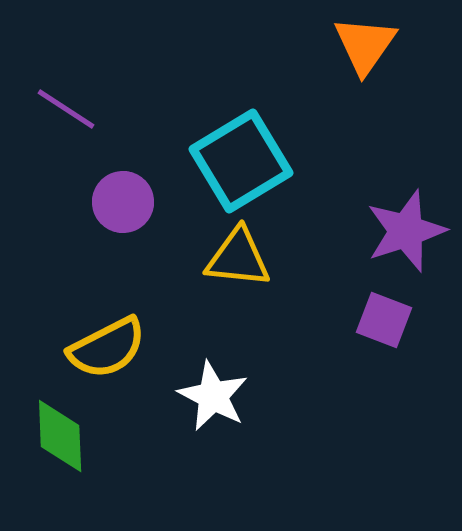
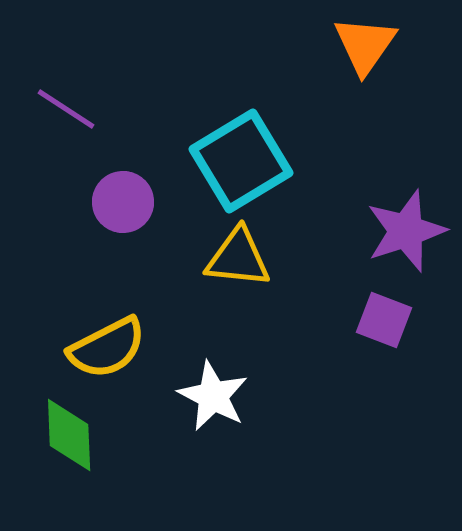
green diamond: moved 9 px right, 1 px up
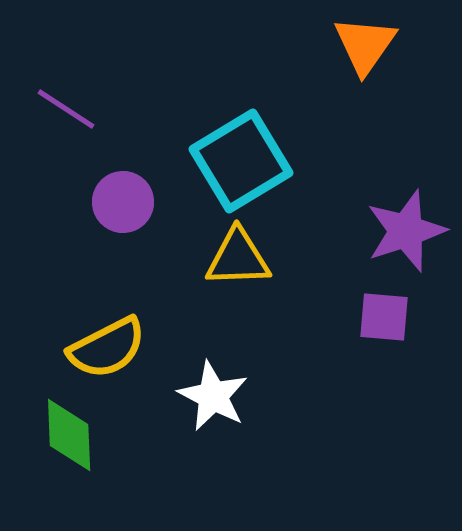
yellow triangle: rotated 8 degrees counterclockwise
purple square: moved 3 px up; rotated 16 degrees counterclockwise
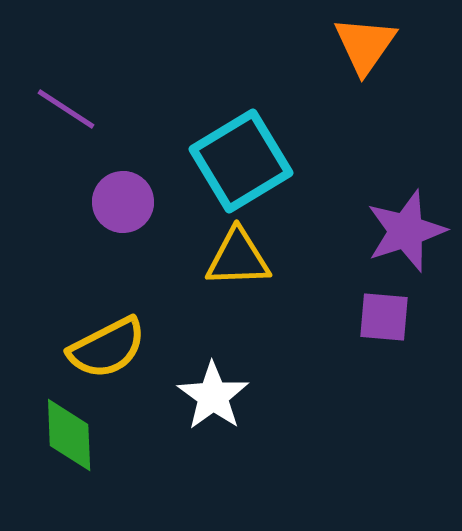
white star: rotated 8 degrees clockwise
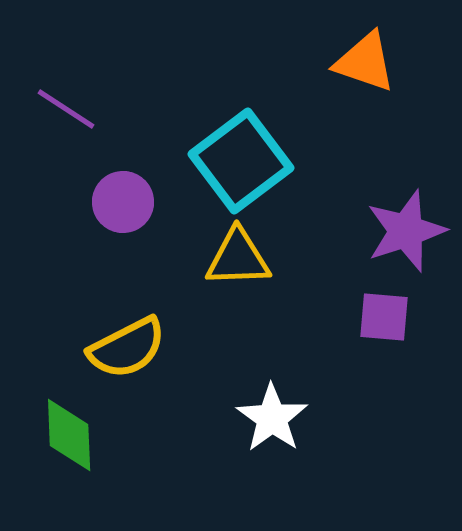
orange triangle: moved 17 px down; rotated 46 degrees counterclockwise
cyan square: rotated 6 degrees counterclockwise
yellow semicircle: moved 20 px right
white star: moved 59 px right, 22 px down
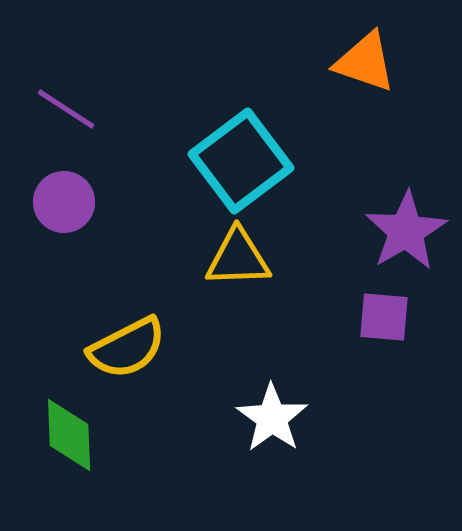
purple circle: moved 59 px left
purple star: rotated 12 degrees counterclockwise
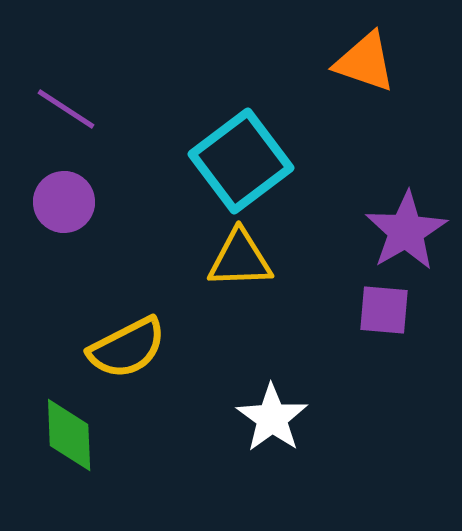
yellow triangle: moved 2 px right, 1 px down
purple square: moved 7 px up
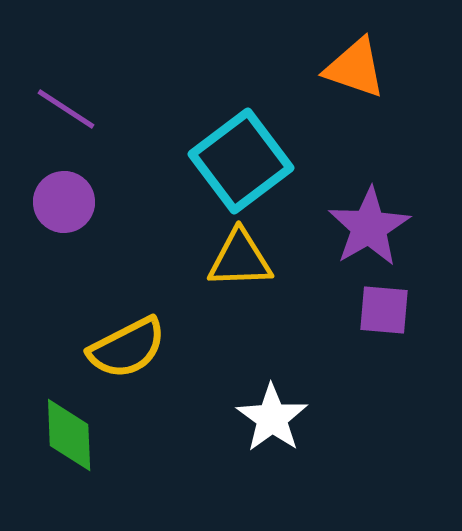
orange triangle: moved 10 px left, 6 px down
purple star: moved 37 px left, 4 px up
